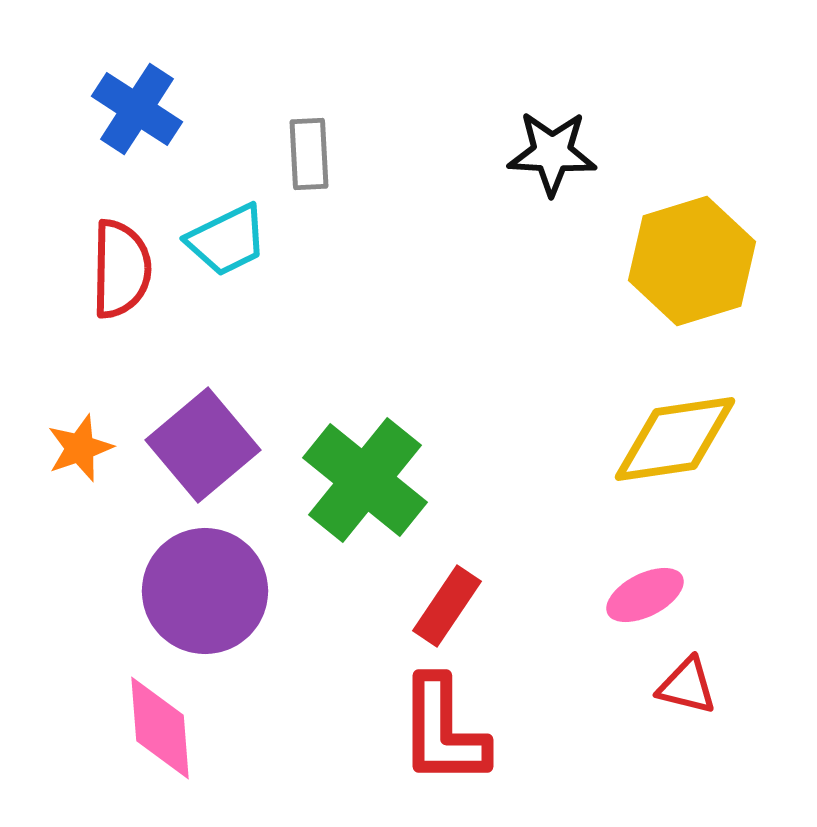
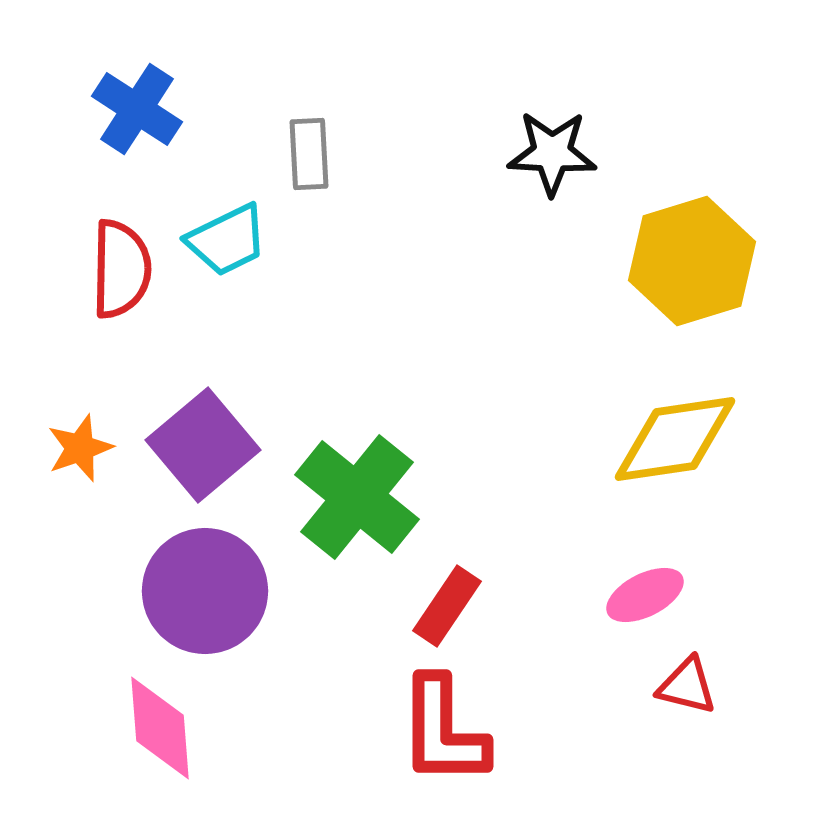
green cross: moved 8 px left, 17 px down
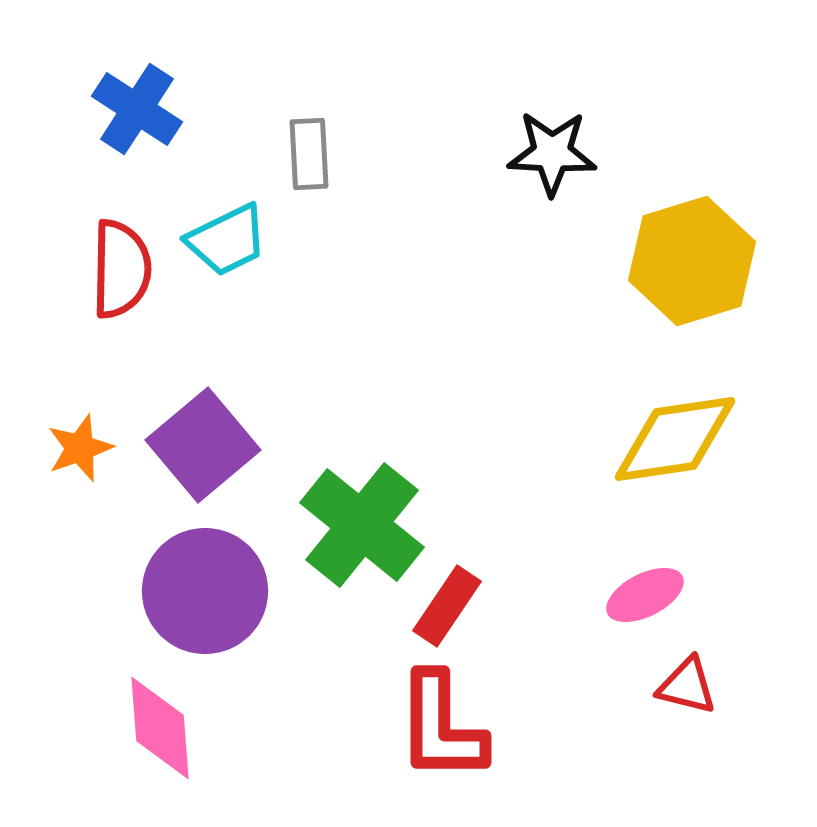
green cross: moved 5 px right, 28 px down
red L-shape: moved 2 px left, 4 px up
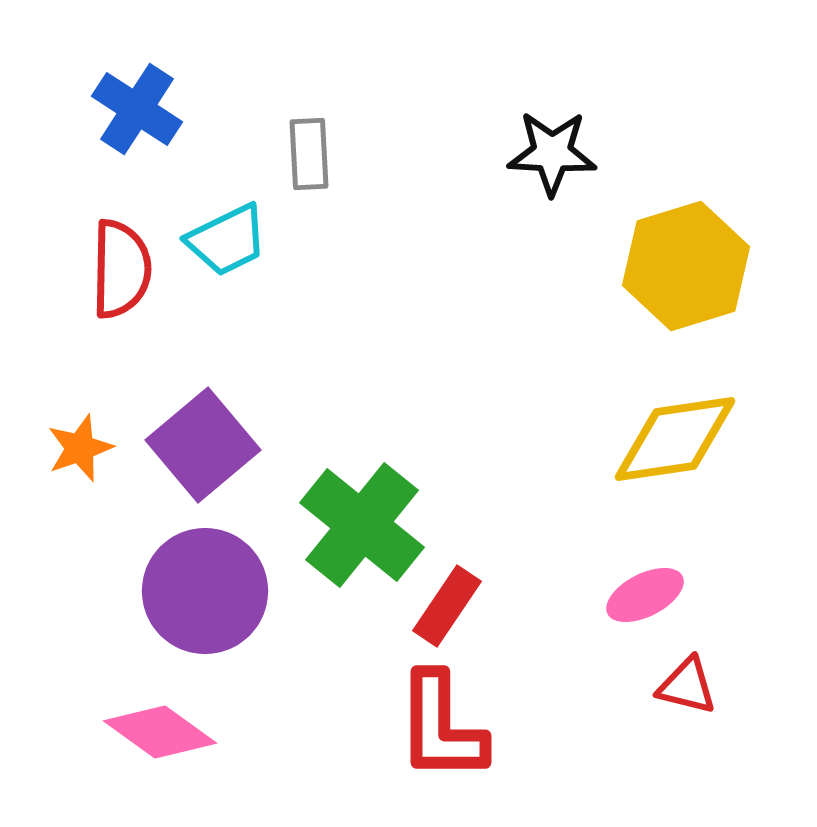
yellow hexagon: moved 6 px left, 5 px down
pink diamond: moved 4 px down; rotated 50 degrees counterclockwise
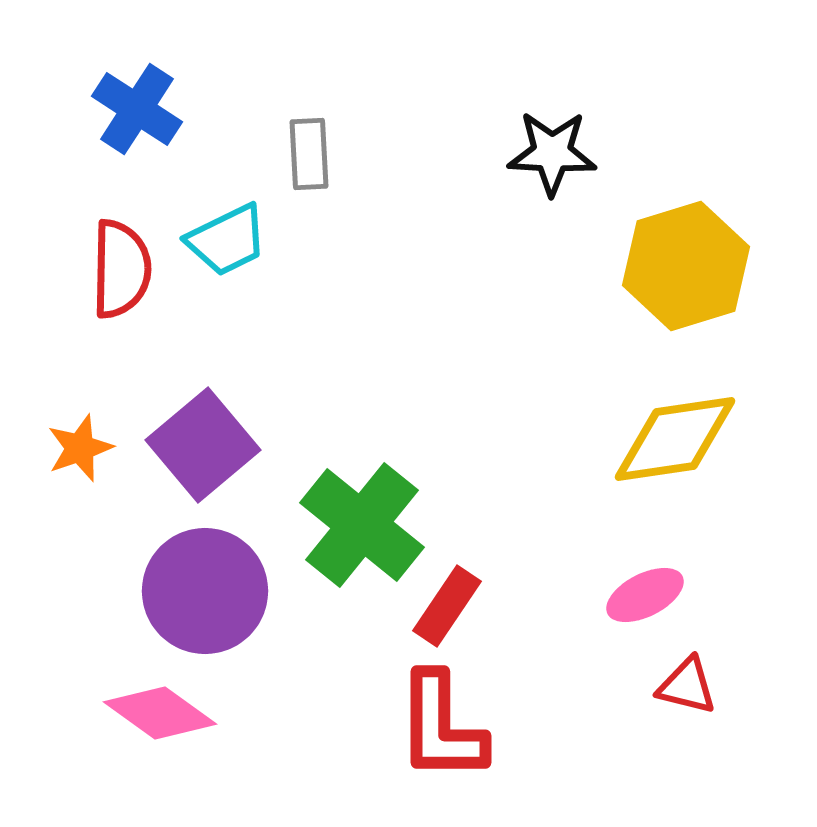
pink diamond: moved 19 px up
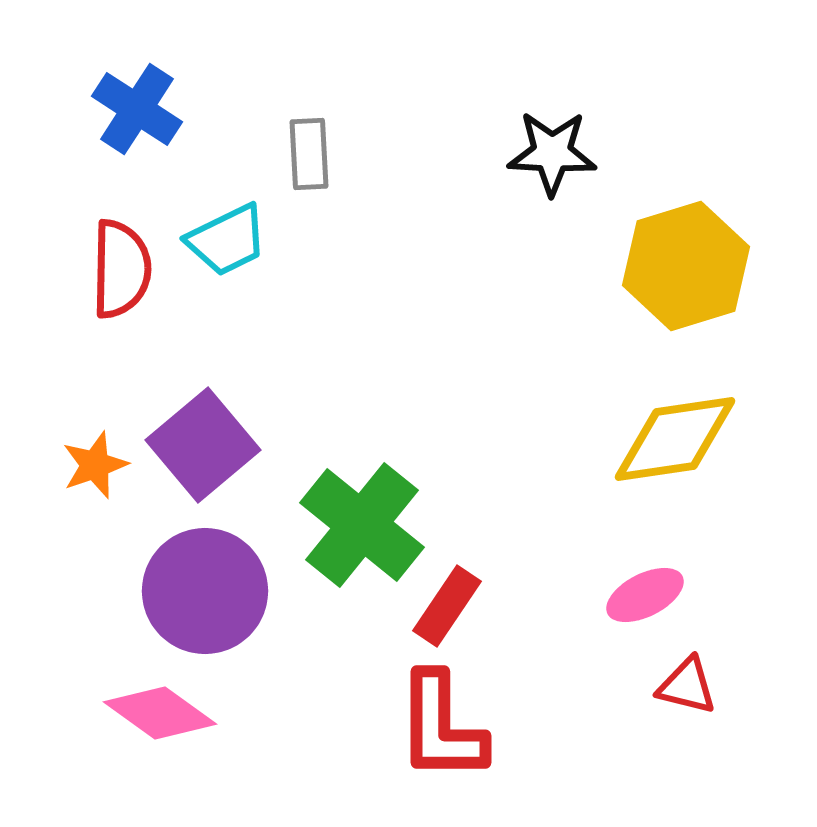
orange star: moved 15 px right, 17 px down
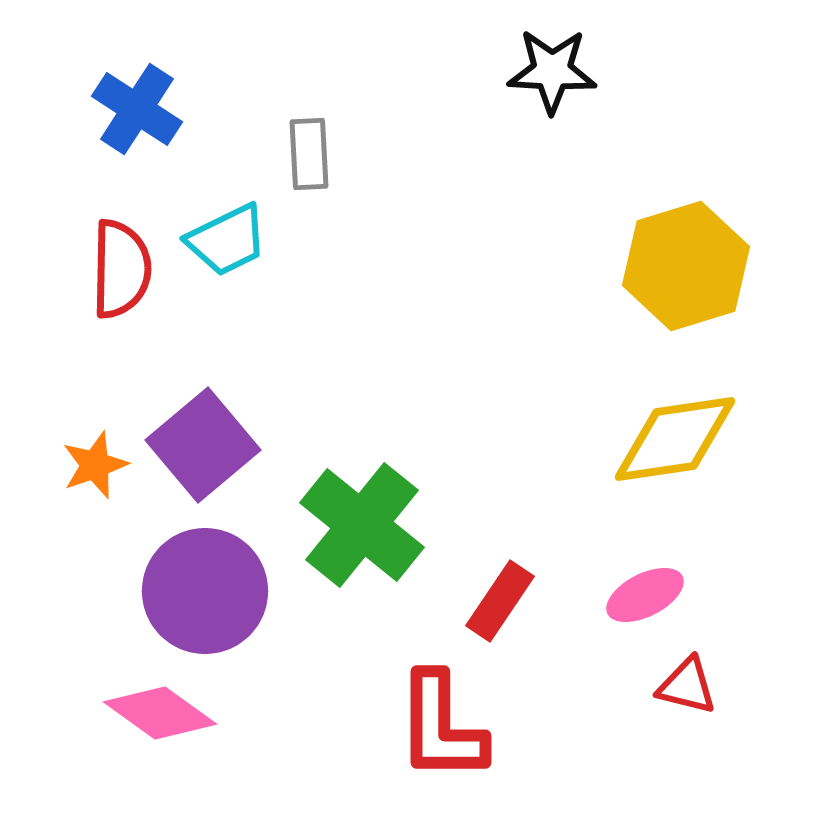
black star: moved 82 px up
red rectangle: moved 53 px right, 5 px up
